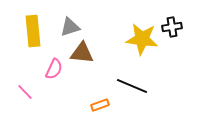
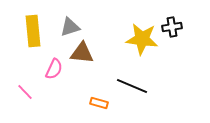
orange rectangle: moved 1 px left, 2 px up; rotated 36 degrees clockwise
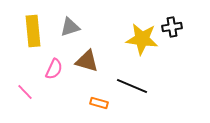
brown triangle: moved 5 px right, 8 px down; rotated 10 degrees clockwise
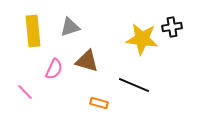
black line: moved 2 px right, 1 px up
